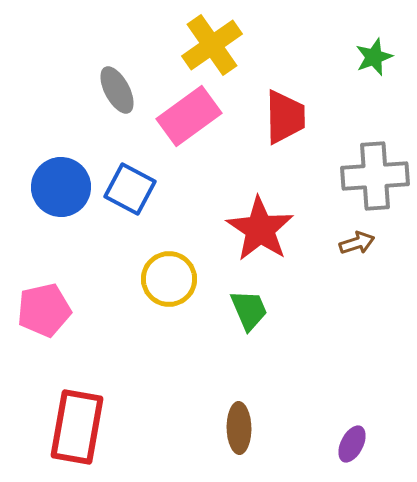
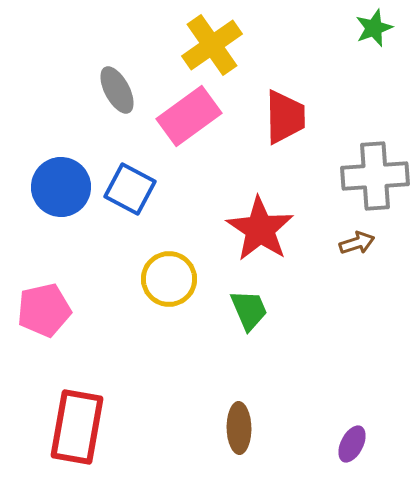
green star: moved 29 px up
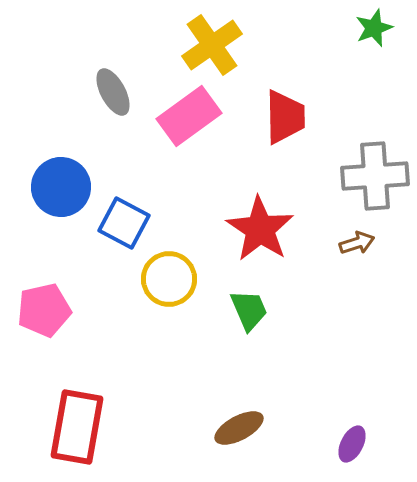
gray ellipse: moved 4 px left, 2 px down
blue square: moved 6 px left, 34 px down
brown ellipse: rotated 63 degrees clockwise
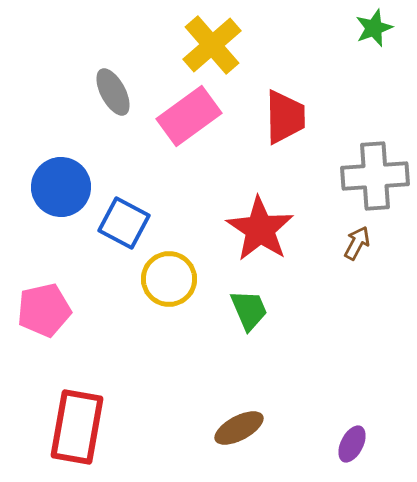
yellow cross: rotated 6 degrees counterclockwise
brown arrow: rotated 44 degrees counterclockwise
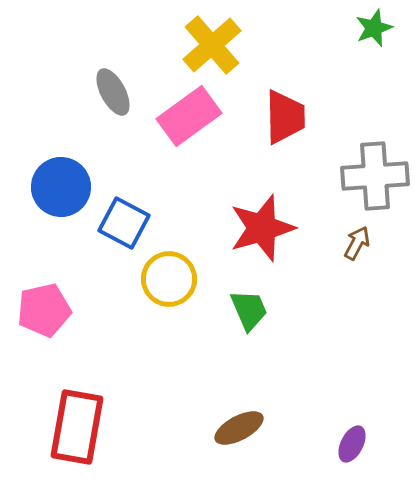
red star: moved 2 px right, 1 px up; rotated 22 degrees clockwise
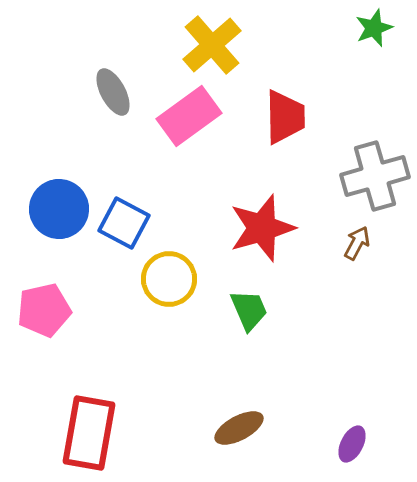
gray cross: rotated 12 degrees counterclockwise
blue circle: moved 2 px left, 22 px down
red rectangle: moved 12 px right, 6 px down
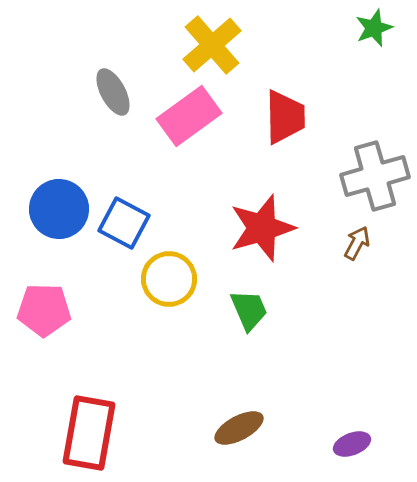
pink pentagon: rotated 14 degrees clockwise
purple ellipse: rotated 42 degrees clockwise
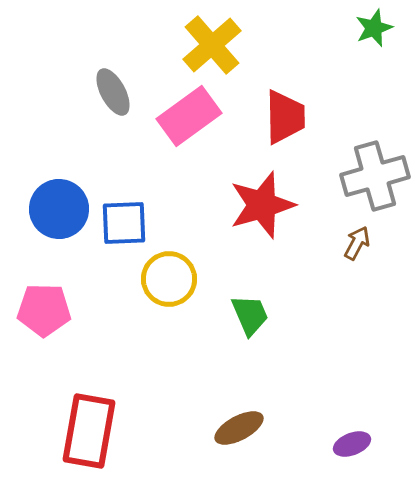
blue square: rotated 30 degrees counterclockwise
red star: moved 23 px up
green trapezoid: moved 1 px right, 5 px down
red rectangle: moved 2 px up
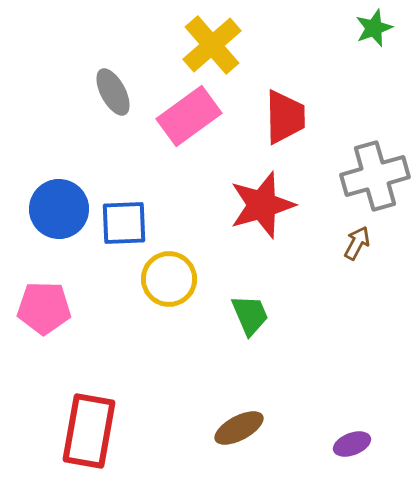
pink pentagon: moved 2 px up
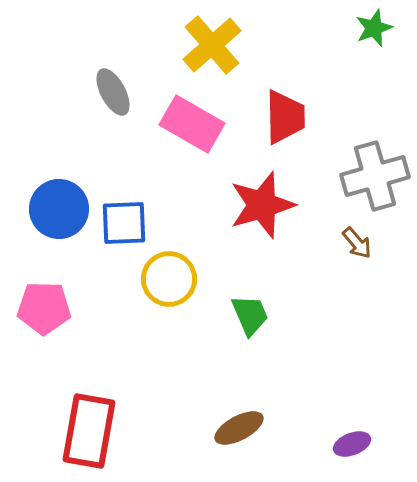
pink rectangle: moved 3 px right, 8 px down; rotated 66 degrees clockwise
brown arrow: rotated 112 degrees clockwise
